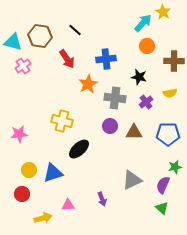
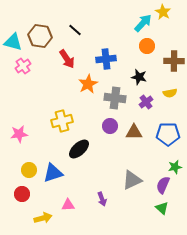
yellow cross: rotated 30 degrees counterclockwise
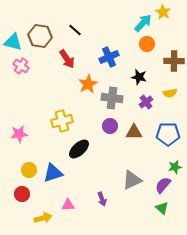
orange circle: moved 2 px up
blue cross: moved 3 px right, 2 px up; rotated 18 degrees counterclockwise
pink cross: moved 2 px left; rotated 21 degrees counterclockwise
gray cross: moved 3 px left
purple semicircle: rotated 18 degrees clockwise
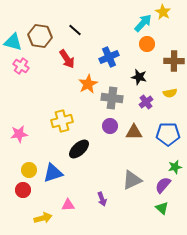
red circle: moved 1 px right, 4 px up
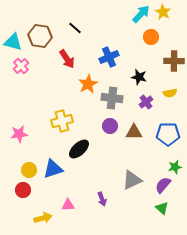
cyan arrow: moved 2 px left, 9 px up
black line: moved 2 px up
orange circle: moved 4 px right, 7 px up
pink cross: rotated 14 degrees clockwise
blue triangle: moved 4 px up
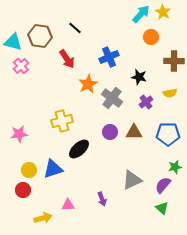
gray cross: rotated 30 degrees clockwise
purple circle: moved 6 px down
